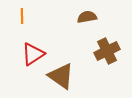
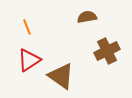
orange line: moved 5 px right, 11 px down; rotated 21 degrees counterclockwise
red triangle: moved 4 px left, 6 px down
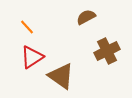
brown semicircle: moved 1 px left; rotated 18 degrees counterclockwise
orange line: rotated 21 degrees counterclockwise
red triangle: moved 3 px right, 3 px up
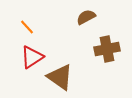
brown cross: moved 2 px up; rotated 15 degrees clockwise
brown triangle: moved 1 px left, 1 px down
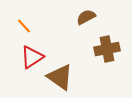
orange line: moved 3 px left, 1 px up
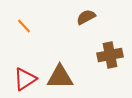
brown cross: moved 3 px right, 6 px down
red triangle: moved 7 px left, 22 px down
brown triangle: rotated 36 degrees counterclockwise
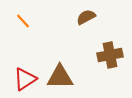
orange line: moved 1 px left, 5 px up
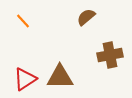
brown semicircle: rotated 12 degrees counterclockwise
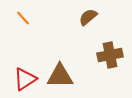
brown semicircle: moved 2 px right
orange line: moved 3 px up
brown triangle: moved 1 px up
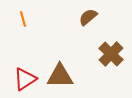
orange line: moved 1 px down; rotated 28 degrees clockwise
brown cross: moved 1 px right, 1 px up; rotated 35 degrees counterclockwise
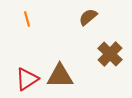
orange line: moved 4 px right
brown cross: moved 1 px left
red triangle: moved 2 px right
